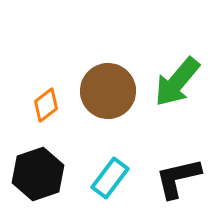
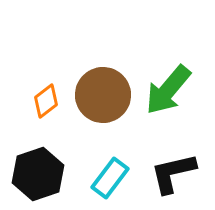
green arrow: moved 9 px left, 8 px down
brown circle: moved 5 px left, 4 px down
orange diamond: moved 4 px up
black L-shape: moved 5 px left, 5 px up
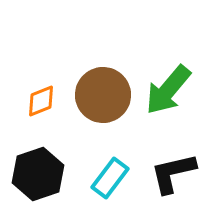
orange diamond: moved 5 px left; rotated 16 degrees clockwise
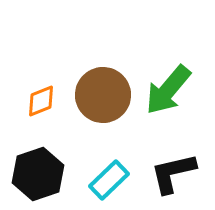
cyan rectangle: moved 1 px left, 2 px down; rotated 9 degrees clockwise
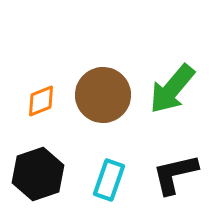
green arrow: moved 4 px right, 1 px up
black L-shape: moved 2 px right, 1 px down
cyan rectangle: rotated 27 degrees counterclockwise
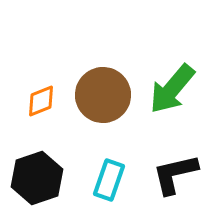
black hexagon: moved 1 px left, 4 px down
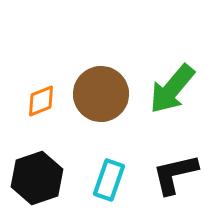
brown circle: moved 2 px left, 1 px up
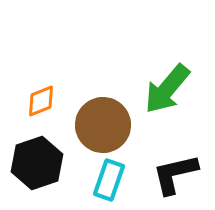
green arrow: moved 5 px left
brown circle: moved 2 px right, 31 px down
black hexagon: moved 15 px up
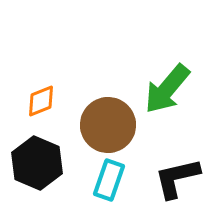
brown circle: moved 5 px right
black hexagon: rotated 18 degrees counterclockwise
black L-shape: moved 2 px right, 4 px down
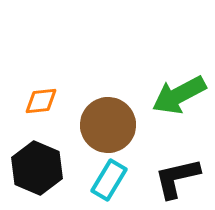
green arrow: moved 12 px right, 6 px down; rotated 22 degrees clockwise
orange diamond: rotated 16 degrees clockwise
black hexagon: moved 5 px down
cyan rectangle: rotated 12 degrees clockwise
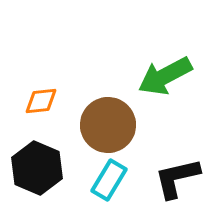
green arrow: moved 14 px left, 19 px up
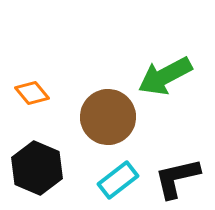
orange diamond: moved 9 px left, 8 px up; rotated 56 degrees clockwise
brown circle: moved 8 px up
cyan rectangle: moved 9 px right; rotated 21 degrees clockwise
